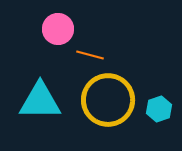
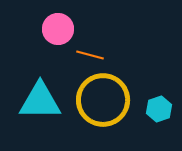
yellow circle: moved 5 px left
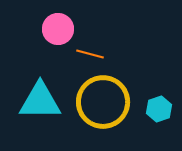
orange line: moved 1 px up
yellow circle: moved 2 px down
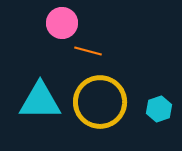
pink circle: moved 4 px right, 6 px up
orange line: moved 2 px left, 3 px up
yellow circle: moved 3 px left
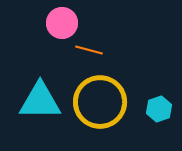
orange line: moved 1 px right, 1 px up
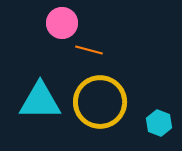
cyan hexagon: moved 14 px down; rotated 20 degrees counterclockwise
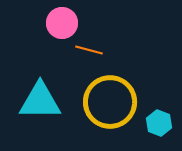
yellow circle: moved 10 px right
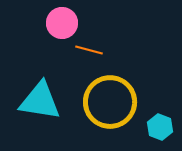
cyan triangle: rotated 9 degrees clockwise
cyan hexagon: moved 1 px right, 4 px down
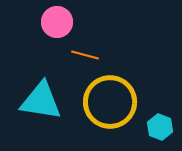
pink circle: moved 5 px left, 1 px up
orange line: moved 4 px left, 5 px down
cyan triangle: moved 1 px right
